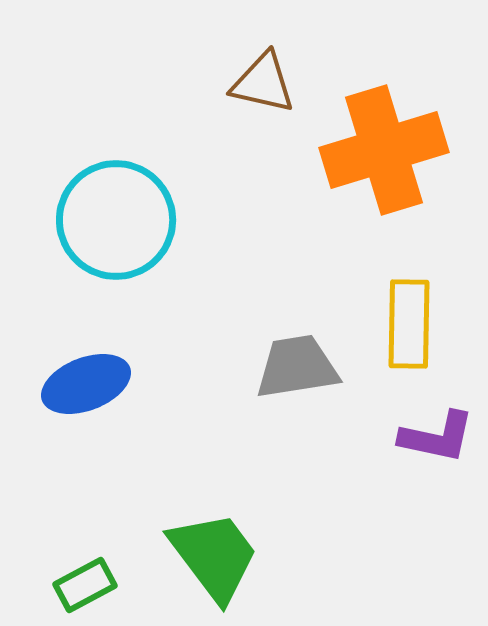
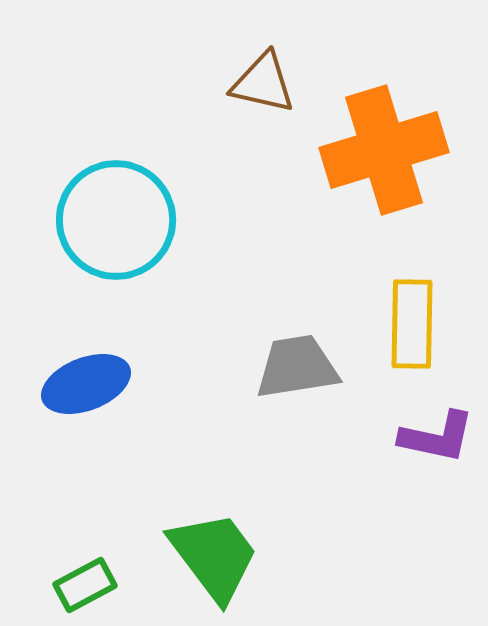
yellow rectangle: moved 3 px right
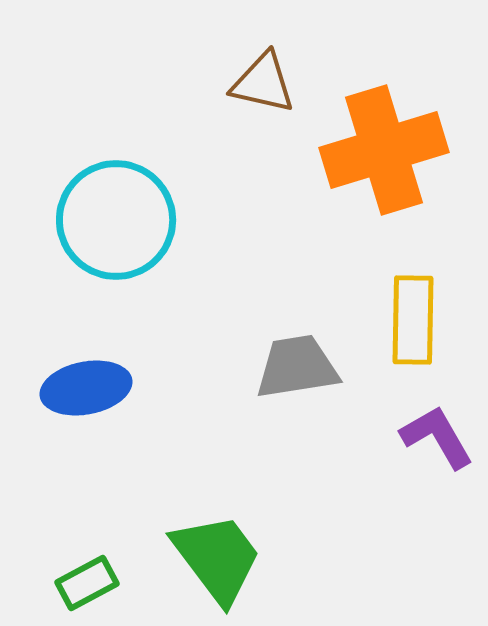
yellow rectangle: moved 1 px right, 4 px up
blue ellipse: moved 4 px down; rotated 10 degrees clockwise
purple L-shape: rotated 132 degrees counterclockwise
green trapezoid: moved 3 px right, 2 px down
green rectangle: moved 2 px right, 2 px up
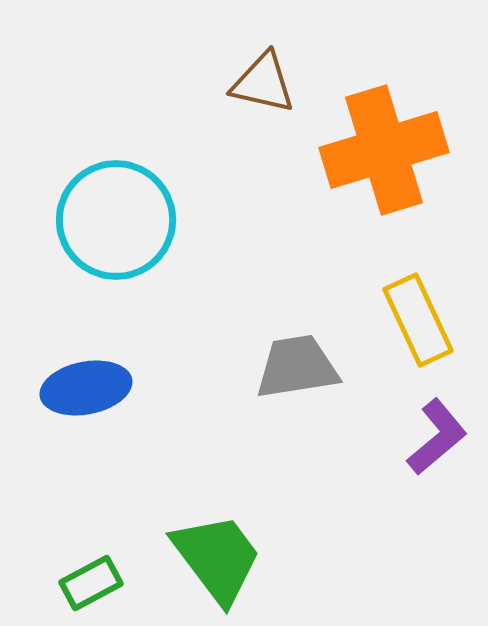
yellow rectangle: moved 5 px right; rotated 26 degrees counterclockwise
purple L-shape: rotated 80 degrees clockwise
green rectangle: moved 4 px right
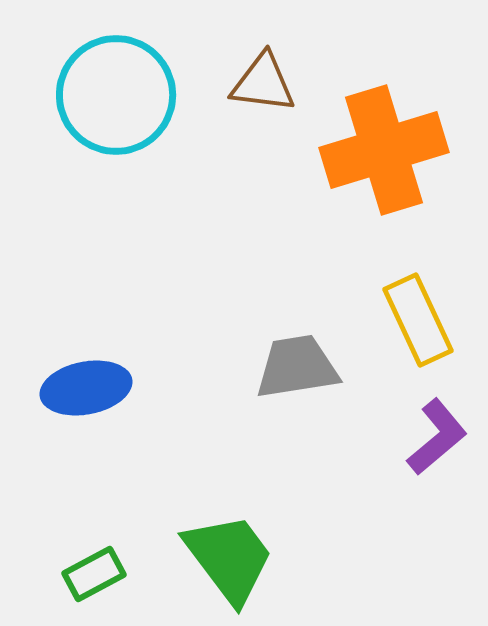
brown triangle: rotated 6 degrees counterclockwise
cyan circle: moved 125 px up
green trapezoid: moved 12 px right
green rectangle: moved 3 px right, 9 px up
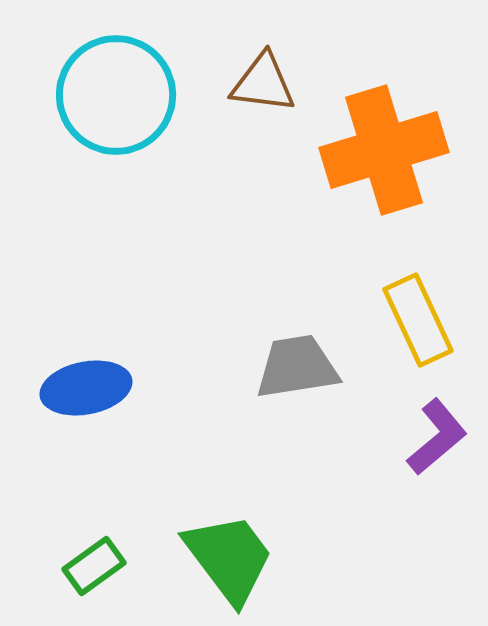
green rectangle: moved 8 px up; rotated 8 degrees counterclockwise
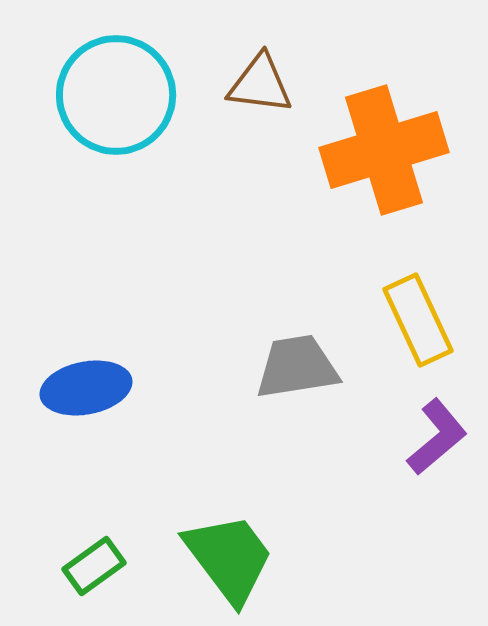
brown triangle: moved 3 px left, 1 px down
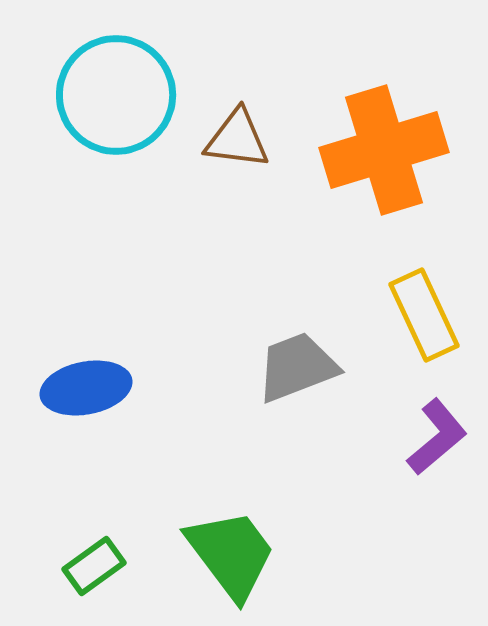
brown triangle: moved 23 px left, 55 px down
yellow rectangle: moved 6 px right, 5 px up
gray trapezoid: rotated 12 degrees counterclockwise
green trapezoid: moved 2 px right, 4 px up
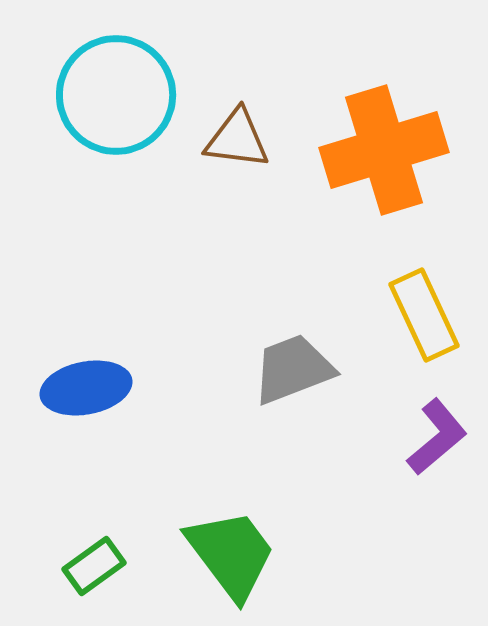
gray trapezoid: moved 4 px left, 2 px down
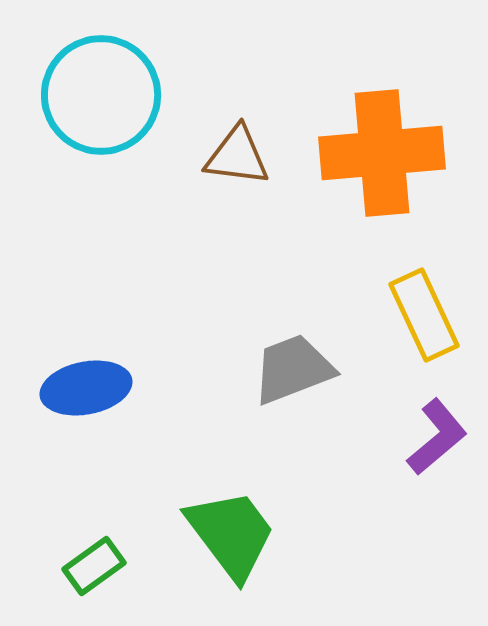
cyan circle: moved 15 px left
brown triangle: moved 17 px down
orange cross: moved 2 px left, 3 px down; rotated 12 degrees clockwise
green trapezoid: moved 20 px up
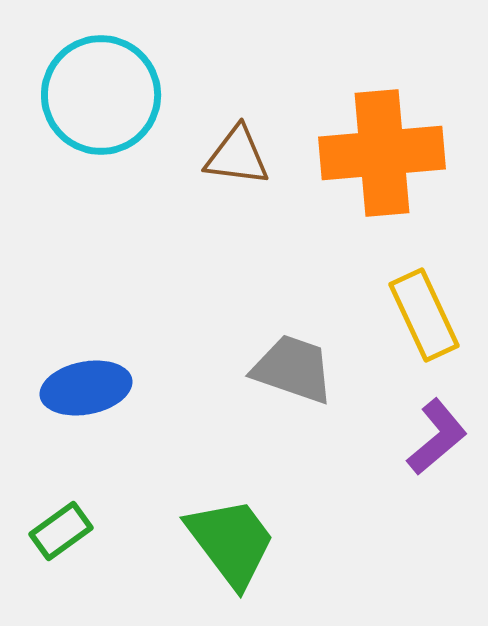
gray trapezoid: rotated 40 degrees clockwise
green trapezoid: moved 8 px down
green rectangle: moved 33 px left, 35 px up
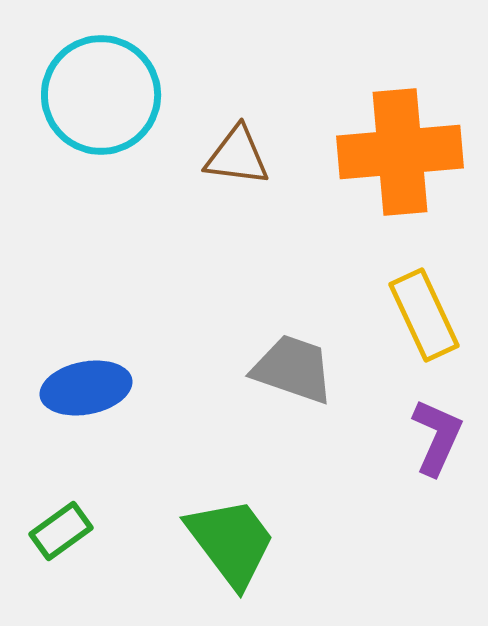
orange cross: moved 18 px right, 1 px up
purple L-shape: rotated 26 degrees counterclockwise
